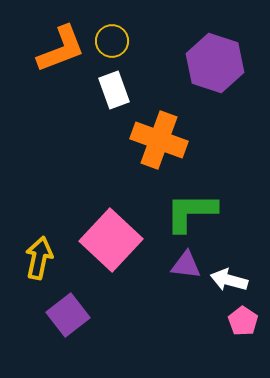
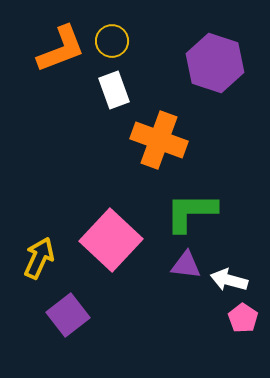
yellow arrow: rotated 12 degrees clockwise
pink pentagon: moved 3 px up
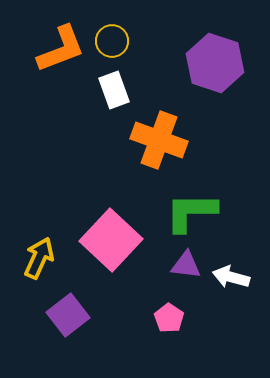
white arrow: moved 2 px right, 3 px up
pink pentagon: moved 74 px left
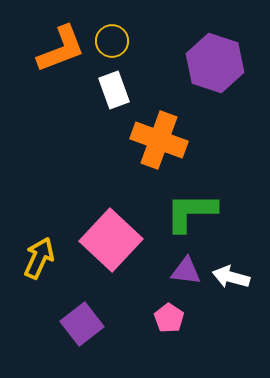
purple triangle: moved 6 px down
purple square: moved 14 px right, 9 px down
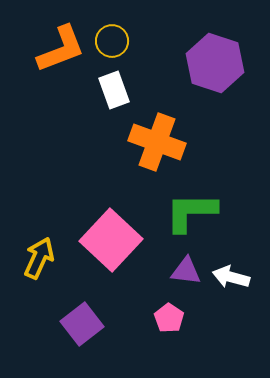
orange cross: moved 2 px left, 2 px down
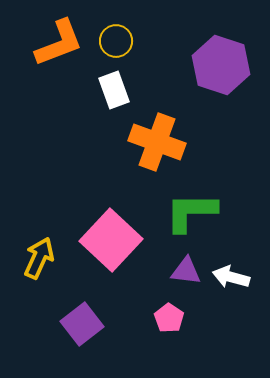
yellow circle: moved 4 px right
orange L-shape: moved 2 px left, 6 px up
purple hexagon: moved 6 px right, 2 px down
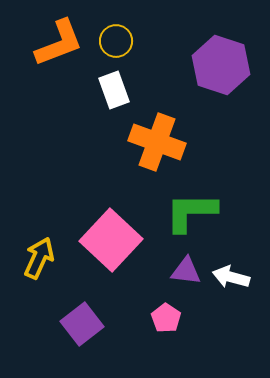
pink pentagon: moved 3 px left
